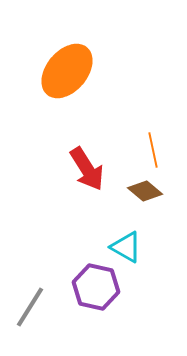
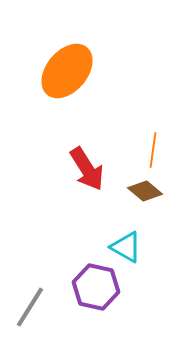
orange line: rotated 20 degrees clockwise
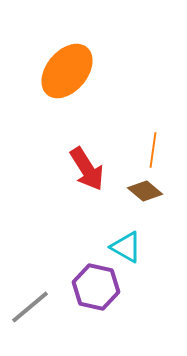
gray line: rotated 18 degrees clockwise
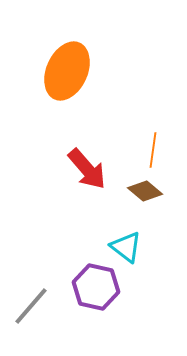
orange ellipse: rotated 16 degrees counterclockwise
red arrow: rotated 9 degrees counterclockwise
cyan triangle: rotated 8 degrees clockwise
gray line: moved 1 px right, 1 px up; rotated 9 degrees counterclockwise
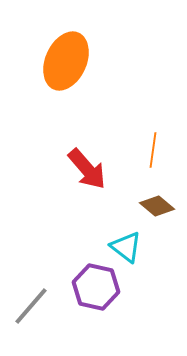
orange ellipse: moved 1 px left, 10 px up
brown diamond: moved 12 px right, 15 px down
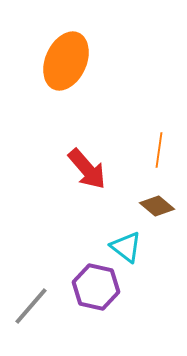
orange line: moved 6 px right
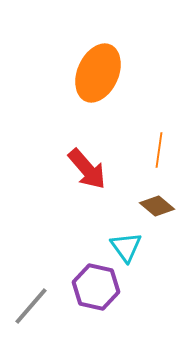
orange ellipse: moved 32 px right, 12 px down
cyan triangle: rotated 16 degrees clockwise
